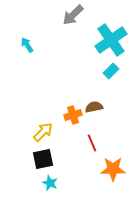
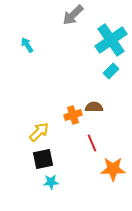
brown semicircle: rotated 12 degrees clockwise
yellow arrow: moved 4 px left
cyan star: moved 1 px right, 1 px up; rotated 28 degrees counterclockwise
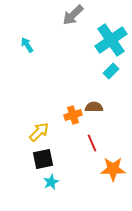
cyan star: rotated 21 degrees counterclockwise
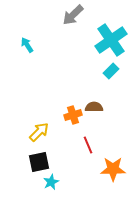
red line: moved 4 px left, 2 px down
black square: moved 4 px left, 3 px down
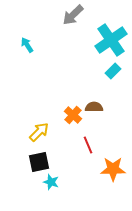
cyan rectangle: moved 2 px right
orange cross: rotated 30 degrees counterclockwise
cyan star: rotated 28 degrees counterclockwise
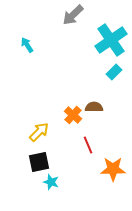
cyan rectangle: moved 1 px right, 1 px down
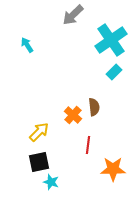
brown semicircle: rotated 84 degrees clockwise
red line: rotated 30 degrees clockwise
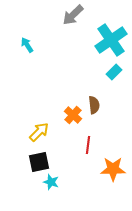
brown semicircle: moved 2 px up
